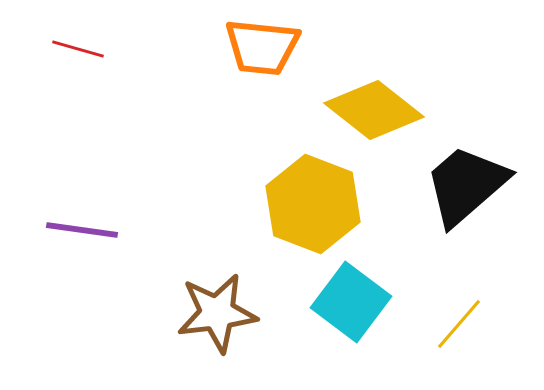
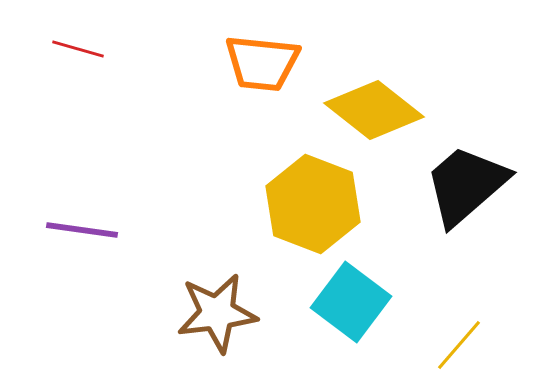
orange trapezoid: moved 16 px down
yellow line: moved 21 px down
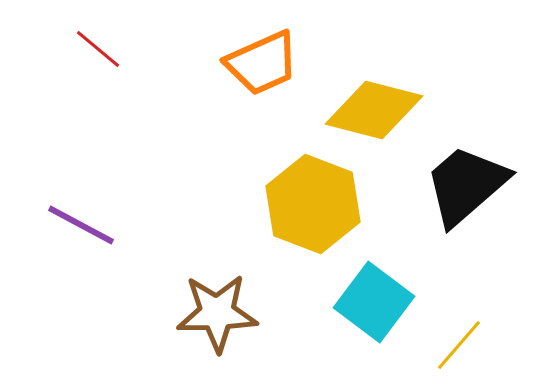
red line: moved 20 px right; rotated 24 degrees clockwise
orange trapezoid: rotated 30 degrees counterclockwise
yellow diamond: rotated 24 degrees counterclockwise
purple line: moved 1 px left, 5 px up; rotated 20 degrees clockwise
cyan square: moved 23 px right
brown star: rotated 6 degrees clockwise
